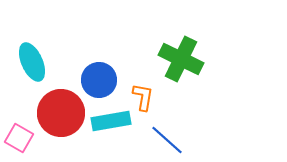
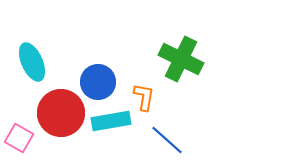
blue circle: moved 1 px left, 2 px down
orange L-shape: moved 1 px right
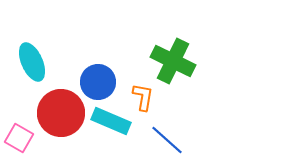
green cross: moved 8 px left, 2 px down
orange L-shape: moved 1 px left
cyan rectangle: rotated 33 degrees clockwise
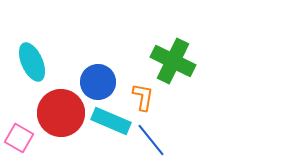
blue line: moved 16 px left; rotated 9 degrees clockwise
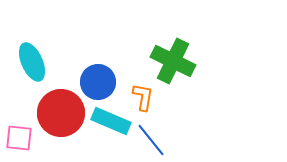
pink square: rotated 24 degrees counterclockwise
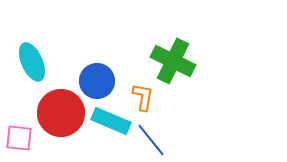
blue circle: moved 1 px left, 1 px up
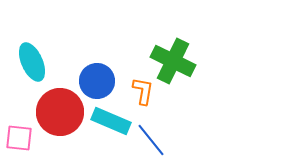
orange L-shape: moved 6 px up
red circle: moved 1 px left, 1 px up
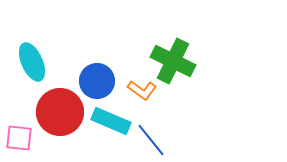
orange L-shape: moved 1 px left, 1 px up; rotated 116 degrees clockwise
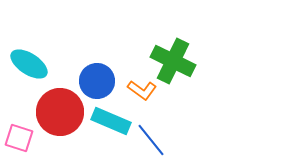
cyan ellipse: moved 3 px left, 2 px down; rotated 33 degrees counterclockwise
pink square: rotated 12 degrees clockwise
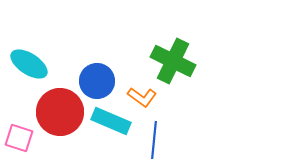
orange L-shape: moved 7 px down
blue line: moved 3 px right; rotated 45 degrees clockwise
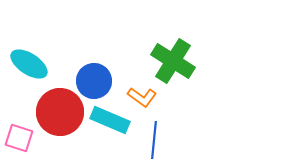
green cross: rotated 6 degrees clockwise
blue circle: moved 3 px left
cyan rectangle: moved 1 px left, 1 px up
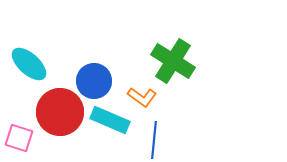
cyan ellipse: rotated 9 degrees clockwise
